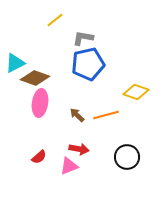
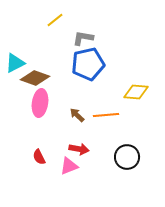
yellow diamond: rotated 15 degrees counterclockwise
orange line: rotated 10 degrees clockwise
red semicircle: rotated 105 degrees clockwise
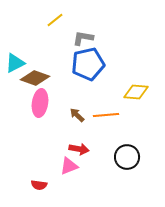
red semicircle: moved 28 px down; rotated 56 degrees counterclockwise
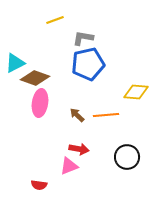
yellow line: rotated 18 degrees clockwise
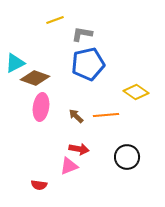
gray L-shape: moved 1 px left, 4 px up
yellow diamond: rotated 30 degrees clockwise
pink ellipse: moved 1 px right, 4 px down
brown arrow: moved 1 px left, 1 px down
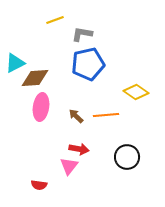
brown diamond: rotated 24 degrees counterclockwise
pink triangle: rotated 30 degrees counterclockwise
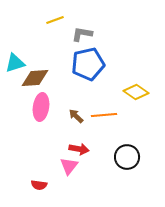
cyan triangle: rotated 10 degrees clockwise
orange line: moved 2 px left
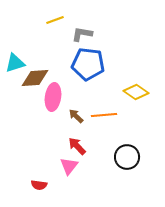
blue pentagon: rotated 20 degrees clockwise
pink ellipse: moved 12 px right, 10 px up
red arrow: moved 2 px left, 3 px up; rotated 144 degrees counterclockwise
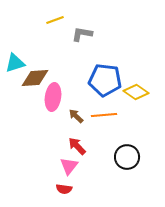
blue pentagon: moved 17 px right, 16 px down
red semicircle: moved 25 px right, 4 px down
